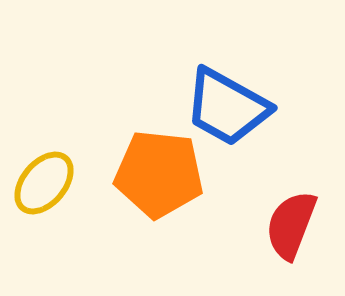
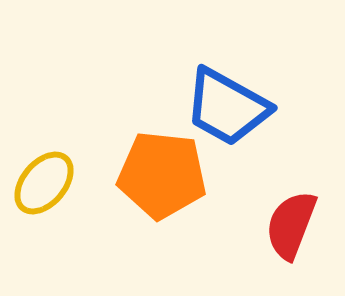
orange pentagon: moved 3 px right, 1 px down
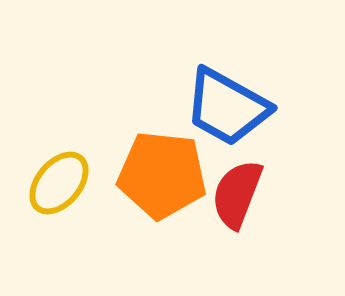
yellow ellipse: moved 15 px right
red semicircle: moved 54 px left, 31 px up
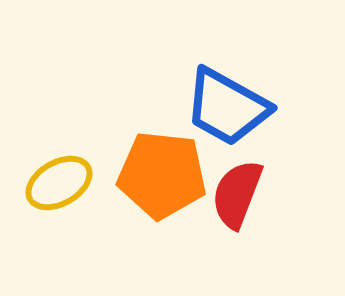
yellow ellipse: rotated 20 degrees clockwise
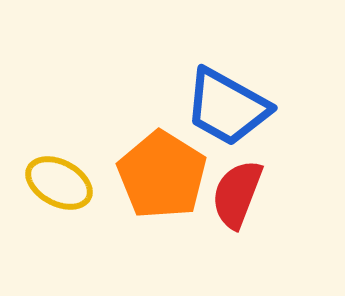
orange pentagon: rotated 26 degrees clockwise
yellow ellipse: rotated 58 degrees clockwise
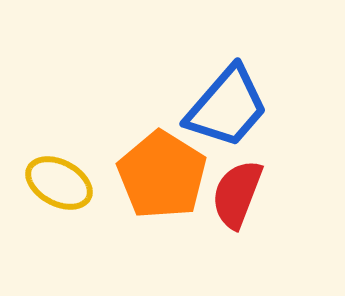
blue trapezoid: rotated 78 degrees counterclockwise
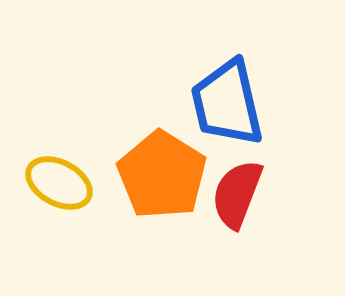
blue trapezoid: moved 4 px up; rotated 126 degrees clockwise
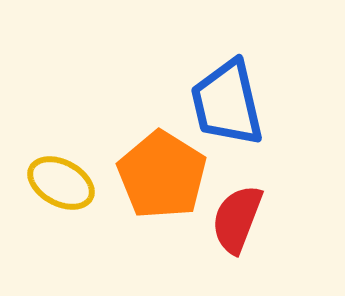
yellow ellipse: moved 2 px right
red semicircle: moved 25 px down
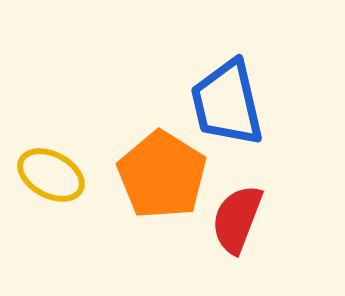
yellow ellipse: moved 10 px left, 8 px up
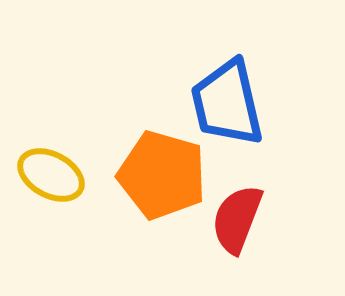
orange pentagon: rotated 16 degrees counterclockwise
